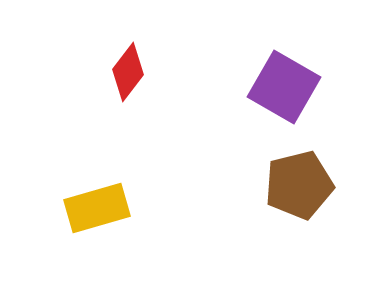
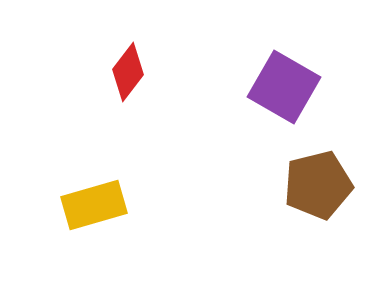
brown pentagon: moved 19 px right
yellow rectangle: moved 3 px left, 3 px up
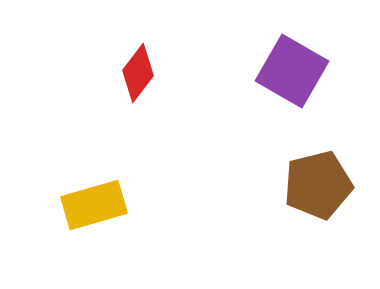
red diamond: moved 10 px right, 1 px down
purple square: moved 8 px right, 16 px up
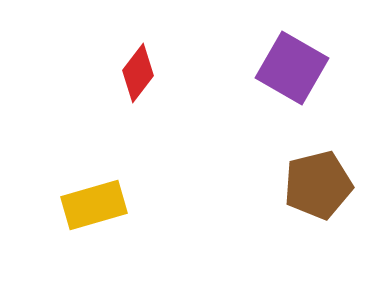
purple square: moved 3 px up
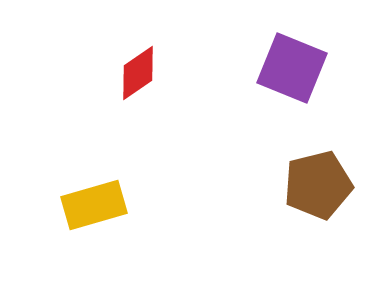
purple square: rotated 8 degrees counterclockwise
red diamond: rotated 18 degrees clockwise
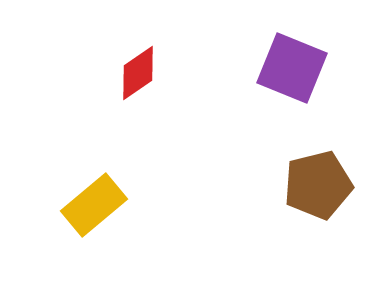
yellow rectangle: rotated 24 degrees counterclockwise
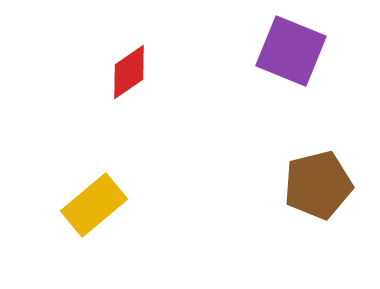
purple square: moved 1 px left, 17 px up
red diamond: moved 9 px left, 1 px up
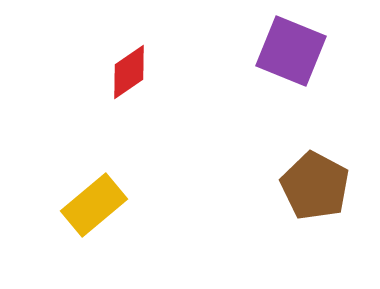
brown pentagon: moved 3 px left, 1 px down; rotated 30 degrees counterclockwise
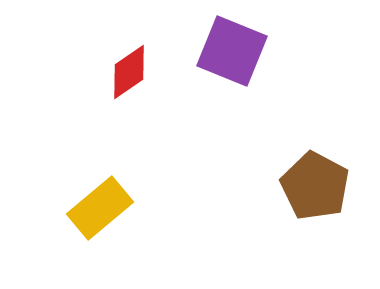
purple square: moved 59 px left
yellow rectangle: moved 6 px right, 3 px down
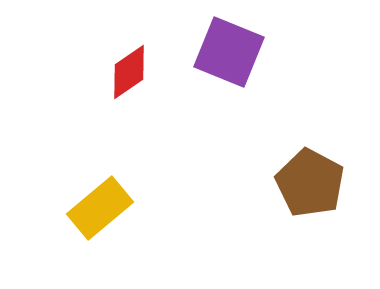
purple square: moved 3 px left, 1 px down
brown pentagon: moved 5 px left, 3 px up
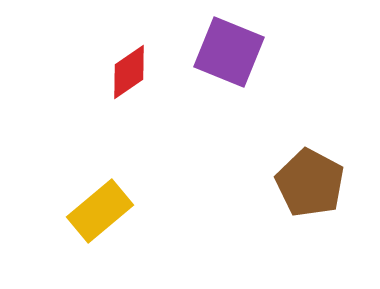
yellow rectangle: moved 3 px down
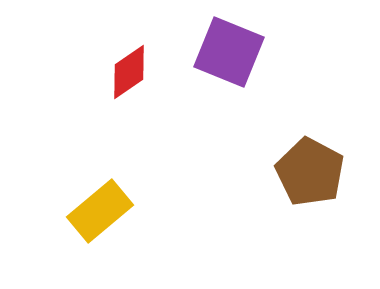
brown pentagon: moved 11 px up
